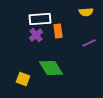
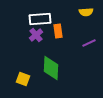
green diamond: rotated 35 degrees clockwise
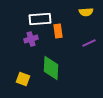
purple cross: moved 5 px left, 4 px down; rotated 24 degrees clockwise
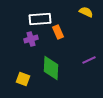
yellow semicircle: rotated 152 degrees counterclockwise
orange rectangle: moved 1 px down; rotated 16 degrees counterclockwise
purple line: moved 17 px down
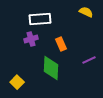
orange rectangle: moved 3 px right, 12 px down
yellow square: moved 6 px left, 3 px down; rotated 24 degrees clockwise
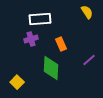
yellow semicircle: moved 1 px right; rotated 32 degrees clockwise
purple line: rotated 16 degrees counterclockwise
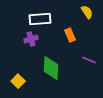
orange rectangle: moved 9 px right, 9 px up
purple line: rotated 64 degrees clockwise
yellow square: moved 1 px right, 1 px up
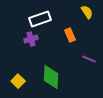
white rectangle: rotated 15 degrees counterclockwise
purple line: moved 1 px up
green diamond: moved 9 px down
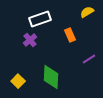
yellow semicircle: rotated 88 degrees counterclockwise
purple cross: moved 1 px left, 1 px down; rotated 24 degrees counterclockwise
purple line: rotated 56 degrees counterclockwise
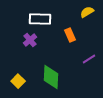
white rectangle: rotated 20 degrees clockwise
